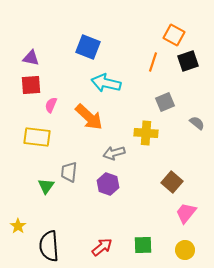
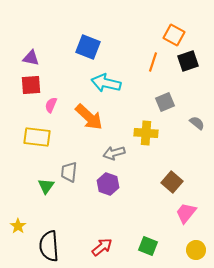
green square: moved 5 px right, 1 px down; rotated 24 degrees clockwise
yellow circle: moved 11 px right
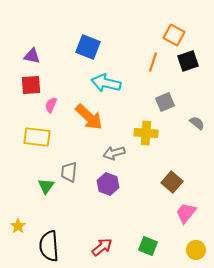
purple triangle: moved 1 px right, 2 px up
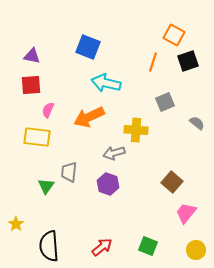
pink semicircle: moved 3 px left, 5 px down
orange arrow: rotated 112 degrees clockwise
yellow cross: moved 10 px left, 3 px up
yellow star: moved 2 px left, 2 px up
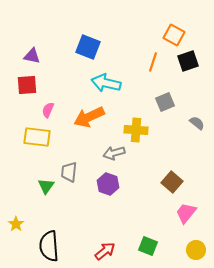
red square: moved 4 px left
red arrow: moved 3 px right, 4 px down
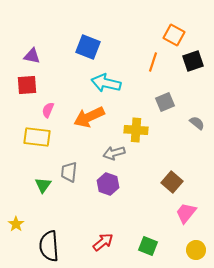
black square: moved 5 px right
green triangle: moved 3 px left, 1 px up
red arrow: moved 2 px left, 9 px up
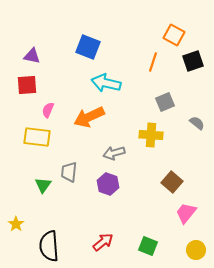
yellow cross: moved 15 px right, 5 px down
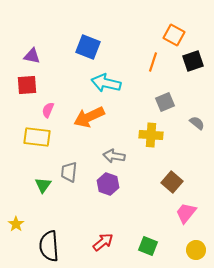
gray arrow: moved 3 px down; rotated 25 degrees clockwise
